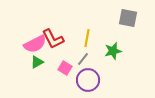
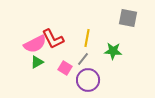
green star: rotated 18 degrees clockwise
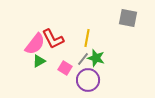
pink semicircle: rotated 25 degrees counterclockwise
green star: moved 17 px left, 7 px down; rotated 12 degrees clockwise
green triangle: moved 2 px right, 1 px up
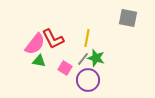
green triangle: rotated 40 degrees clockwise
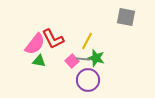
gray square: moved 2 px left, 1 px up
yellow line: moved 3 px down; rotated 18 degrees clockwise
gray line: rotated 56 degrees clockwise
pink square: moved 7 px right, 7 px up; rotated 16 degrees clockwise
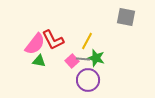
red L-shape: moved 1 px down
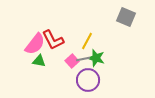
gray square: rotated 12 degrees clockwise
gray line: rotated 16 degrees counterclockwise
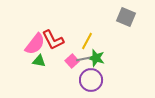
purple circle: moved 3 px right
